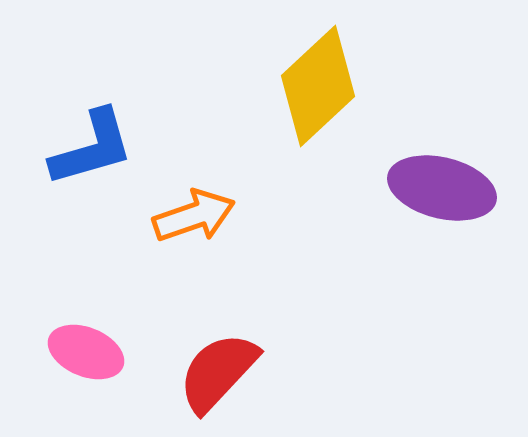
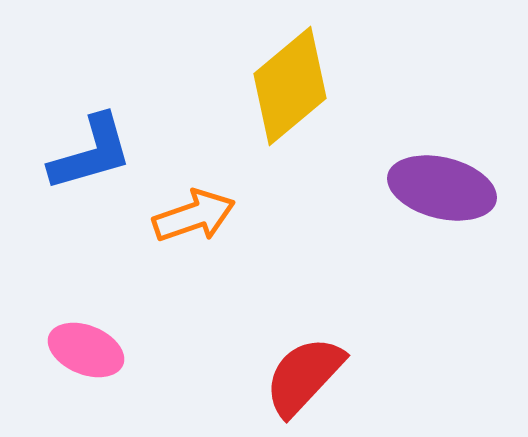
yellow diamond: moved 28 px left; rotated 3 degrees clockwise
blue L-shape: moved 1 px left, 5 px down
pink ellipse: moved 2 px up
red semicircle: moved 86 px right, 4 px down
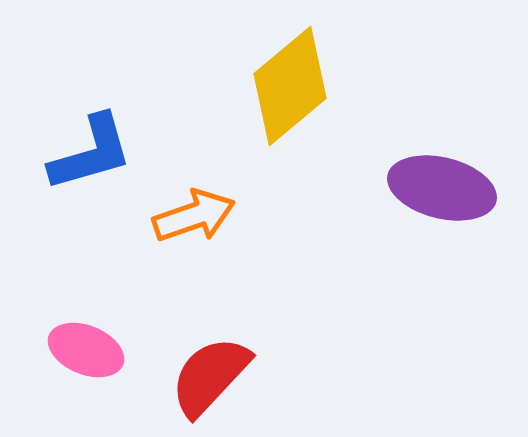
red semicircle: moved 94 px left
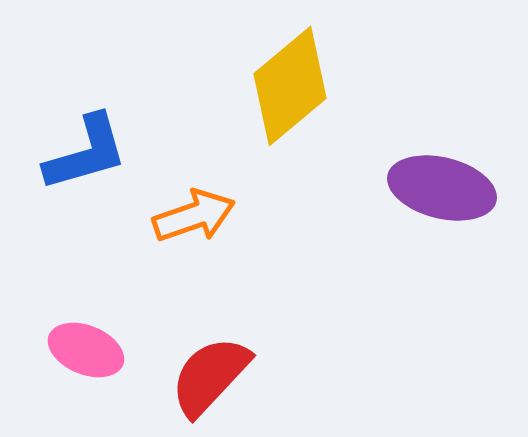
blue L-shape: moved 5 px left
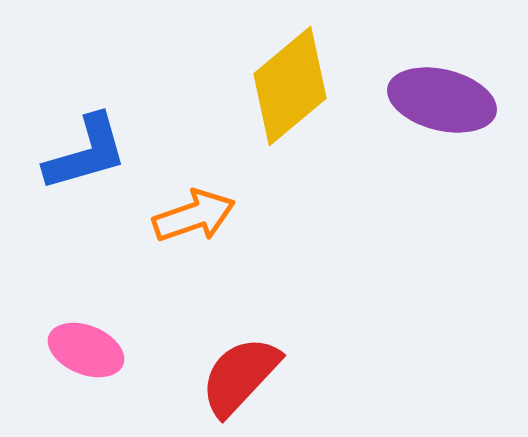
purple ellipse: moved 88 px up
red semicircle: moved 30 px right
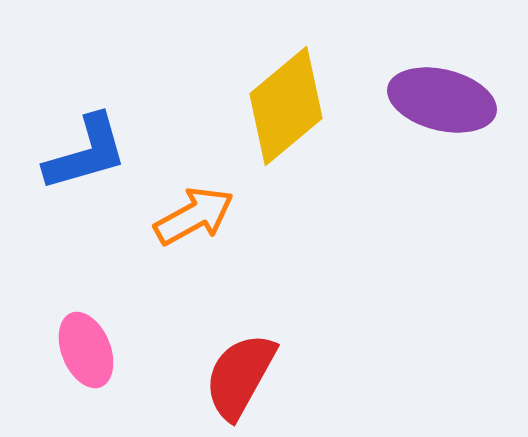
yellow diamond: moved 4 px left, 20 px down
orange arrow: rotated 10 degrees counterclockwise
pink ellipse: rotated 46 degrees clockwise
red semicircle: rotated 14 degrees counterclockwise
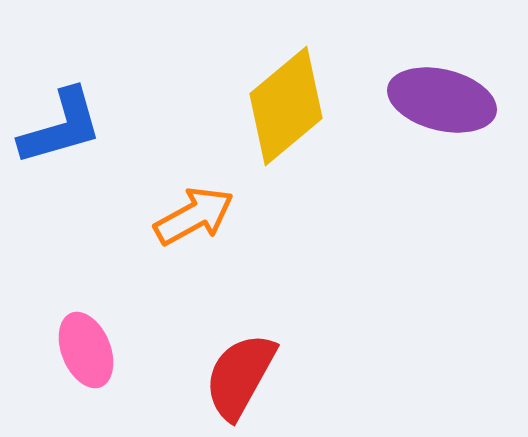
blue L-shape: moved 25 px left, 26 px up
